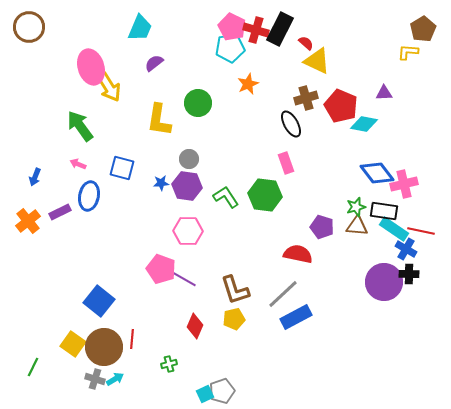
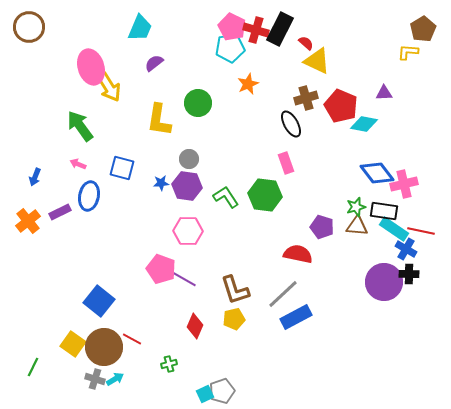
red line at (132, 339): rotated 66 degrees counterclockwise
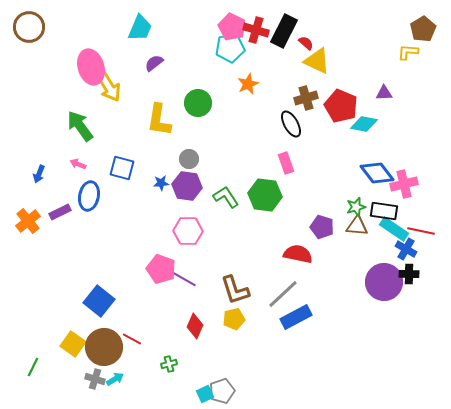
black rectangle at (280, 29): moved 4 px right, 2 px down
blue arrow at (35, 177): moved 4 px right, 3 px up
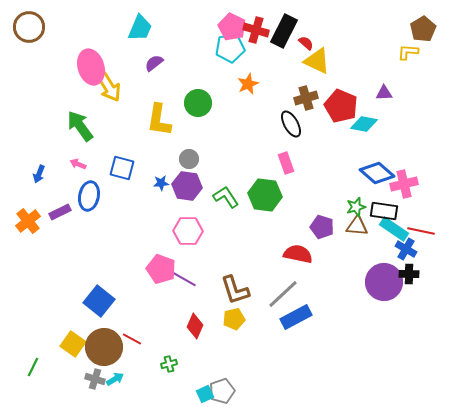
blue diamond at (377, 173): rotated 12 degrees counterclockwise
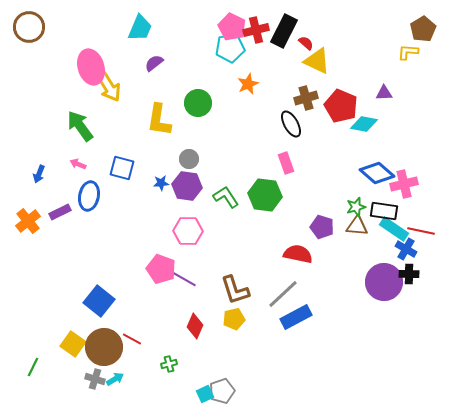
red cross at (256, 30): rotated 30 degrees counterclockwise
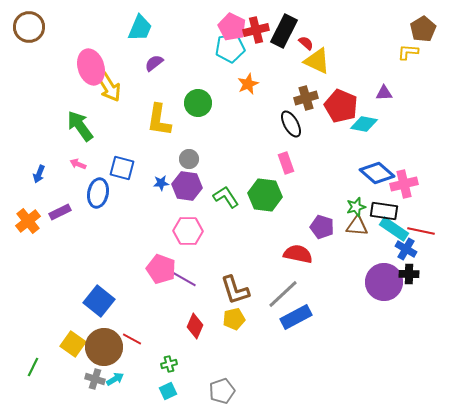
blue ellipse at (89, 196): moved 9 px right, 3 px up
cyan square at (205, 394): moved 37 px left, 3 px up
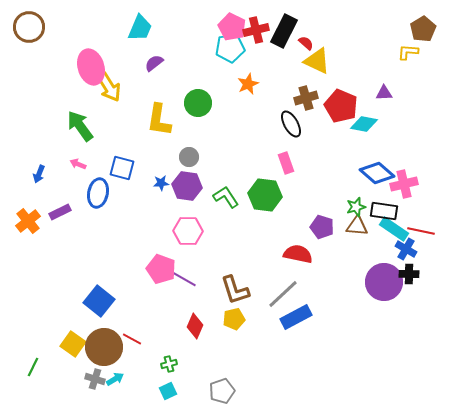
gray circle at (189, 159): moved 2 px up
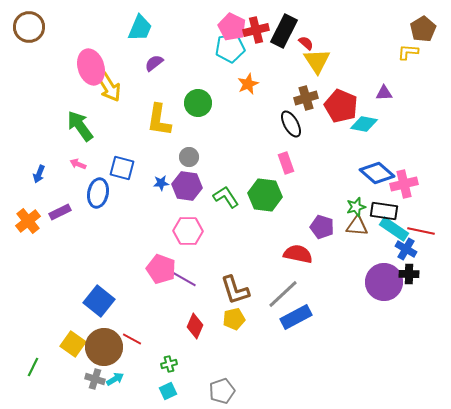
yellow triangle at (317, 61): rotated 32 degrees clockwise
